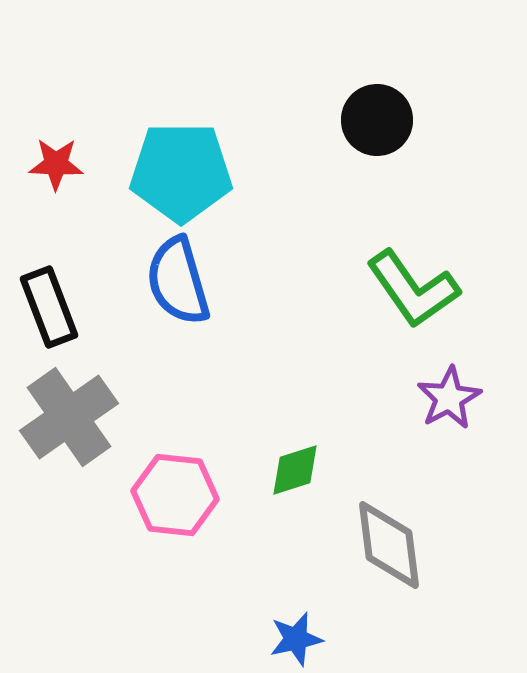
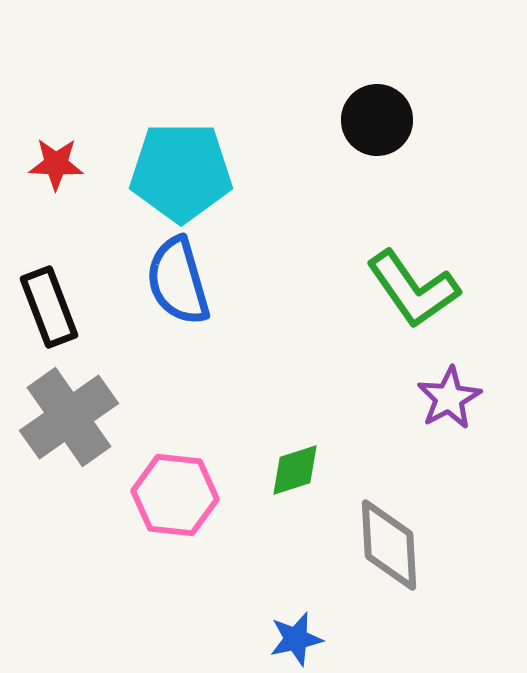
gray diamond: rotated 4 degrees clockwise
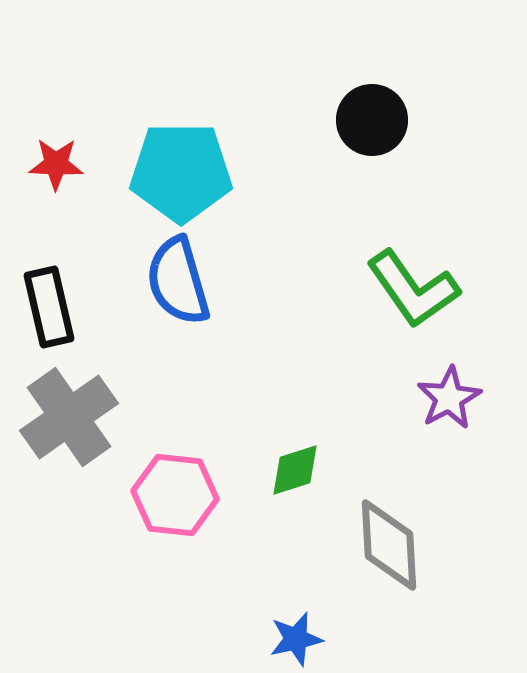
black circle: moved 5 px left
black rectangle: rotated 8 degrees clockwise
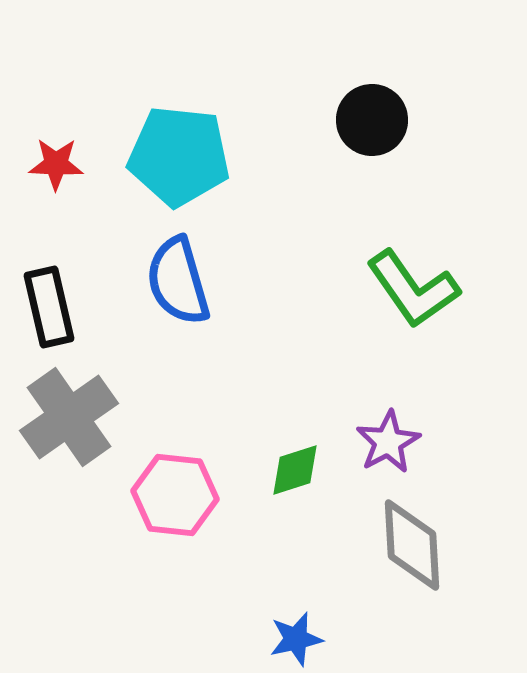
cyan pentagon: moved 2 px left, 16 px up; rotated 6 degrees clockwise
purple star: moved 61 px left, 44 px down
gray diamond: moved 23 px right
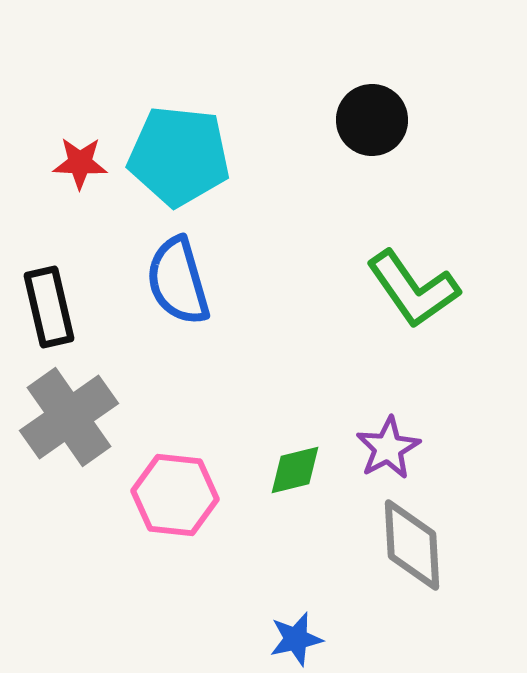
red star: moved 24 px right, 1 px up
purple star: moved 6 px down
green diamond: rotated 4 degrees clockwise
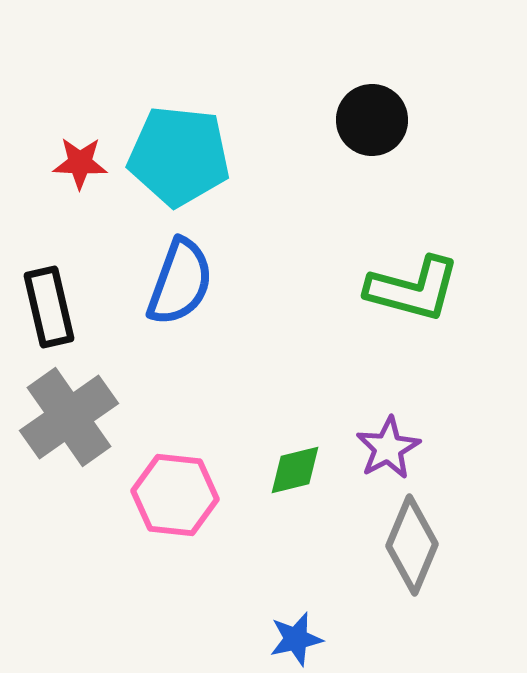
blue semicircle: moved 2 px right, 1 px down; rotated 144 degrees counterclockwise
green L-shape: rotated 40 degrees counterclockwise
gray diamond: rotated 26 degrees clockwise
